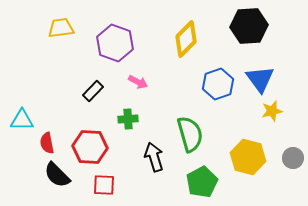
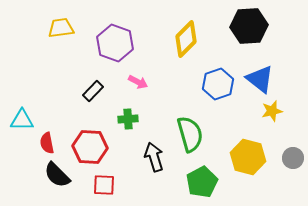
blue triangle: rotated 16 degrees counterclockwise
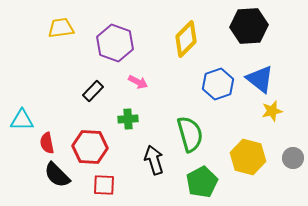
black arrow: moved 3 px down
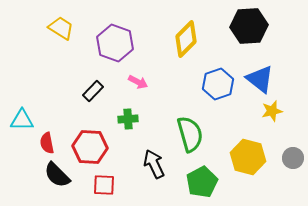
yellow trapezoid: rotated 40 degrees clockwise
black arrow: moved 4 px down; rotated 8 degrees counterclockwise
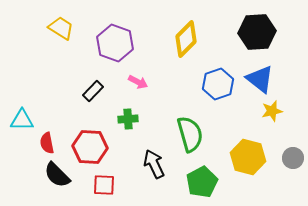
black hexagon: moved 8 px right, 6 px down
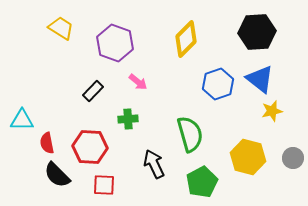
pink arrow: rotated 12 degrees clockwise
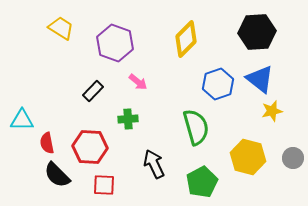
green semicircle: moved 6 px right, 7 px up
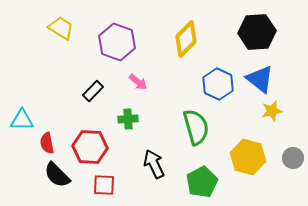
purple hexagon: moved 2 px right, 1 px up
blue hexagon: rotated 16 degrees counterclockwise
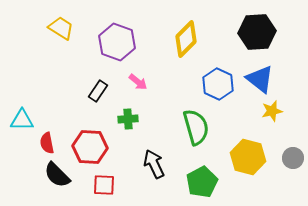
black rectangle: moved 5 px right; rotated 10 degrees counterclockwise
